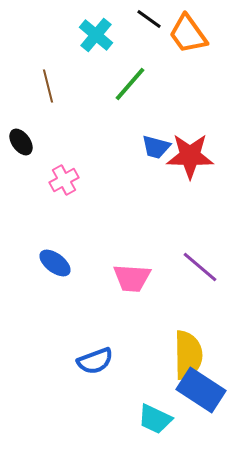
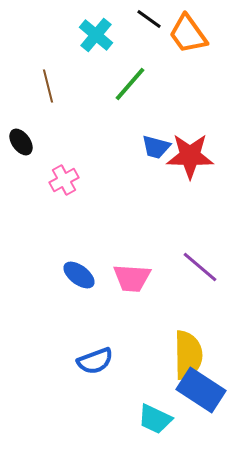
blue ellipse: moved 24 px right, 12 px down
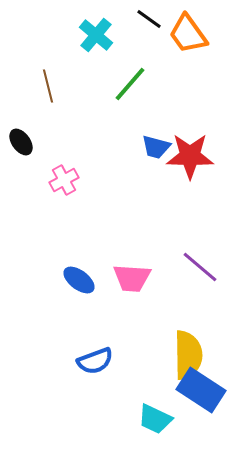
blue ellipse: moved 5 px down
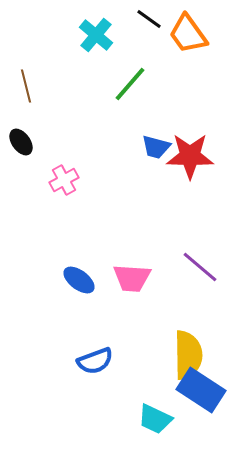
brown line: moved 22 px left
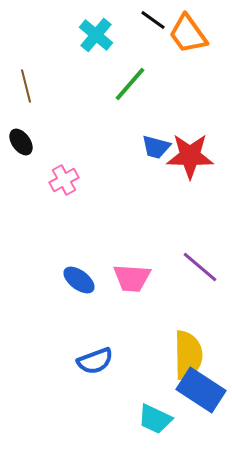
black line: moved 4 px right, 1 px down
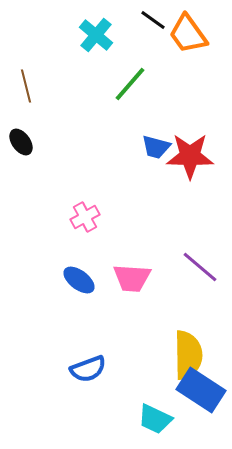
pink cross: moved 21 px right, 37 px down
blue semicircle: moved 7 px left, 8 px down
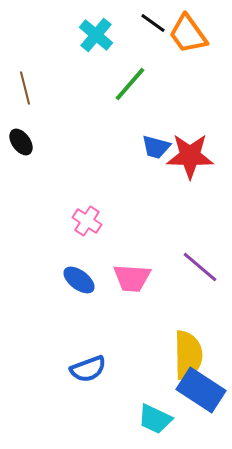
black line: moved 3 px down
brown line: moved 1 px left, 2 px down
pink cross: moved 2 px right, 4 px down; rotated 28 degrees counterclockwise
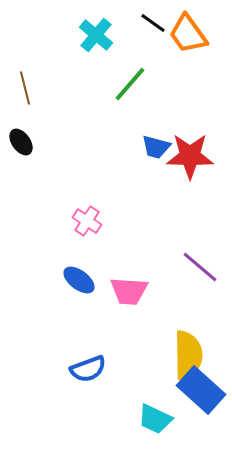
pink trapezoid: moved 3 px left, 13 px down
blue rectangle: rotated 9 degrees clockwise
